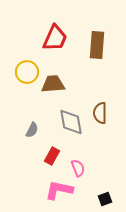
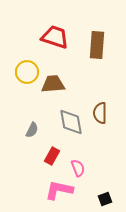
red trapezoid: moved 1 px up; rotated 96 degrees counterclockwise
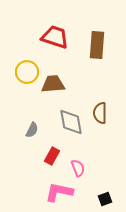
pink L-shape: moved 2 px down
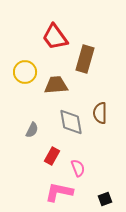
red trapezoid: rotated 144 degrees counterclockwise
brown rectangle: moved 12 px left, 14 px down; rotated 12 degrees clockwise
yellow circle: moved 2 px left
brown trapezoid: moved 3 px right, 1 px down
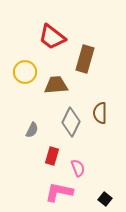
red trapezoid: moved 3 px left; rotated 16 degrees counterclockwise
gray diamond: rotated 36 degrees clockwise
red rectangle: rotated 12 degrees counterclockwise
black square: rotated 32 degrees counterclockwise
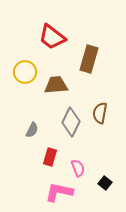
brown rectangle: moved 4 px right
brown semicircle: rotated 10 degrees clockwise
red rectangle: moved 2 px left, 1 px down
black square: moved 16 px up
